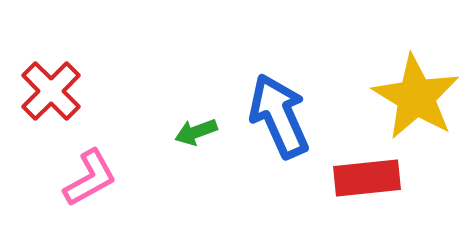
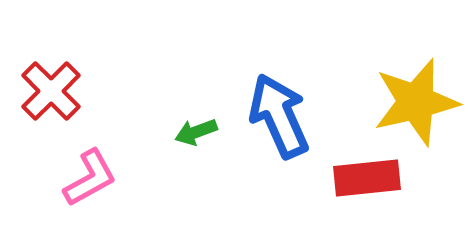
yellow star: moved 5 px down; rotated 28 degrees clockwise
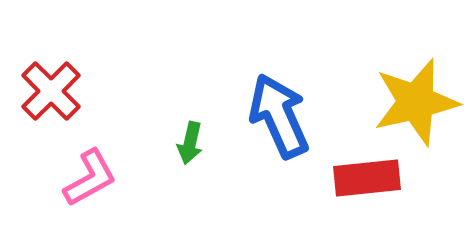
green arrow: moved 6 px left, 11 px down; rotated 57 degrees counterclockwise
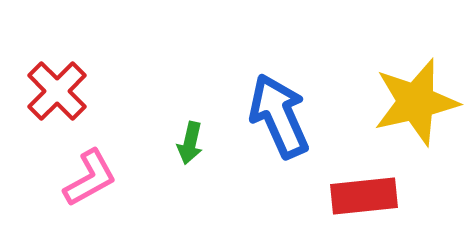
red cross: moved 6 px right
red rectangle: moved 3 px left, 18 px down
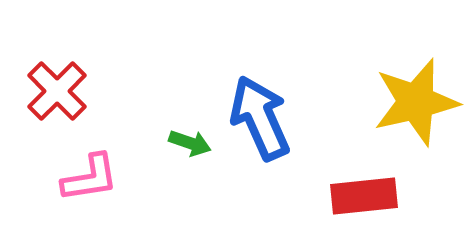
blue arrow: moved 19 px left, 2 px down
green arrow: rotated 84 degrees counterclockwise
pink L-shape: rotated 20 degrees clockwise
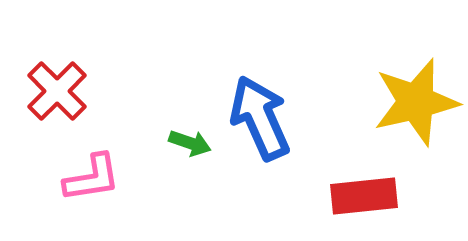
pink L-shape: moved 2 px right
